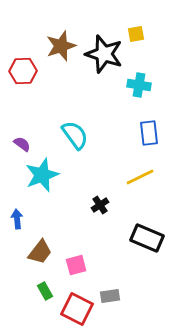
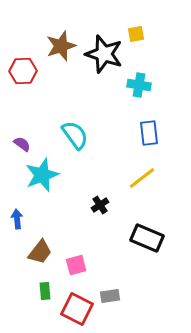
yellow line: moved 2 px right, 1 px down; rotated 12 degrees counterclockwise
green rectangle: rotated 24 degrees clockwise
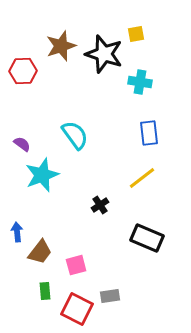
cyan cross: moved 1 px right, 3 px up
blue arrow: moved 13 px down
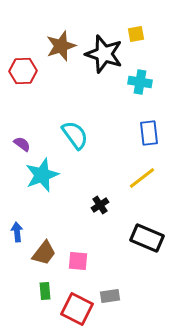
brown trapezoid: moved 4 px right, 1 px down
pink square: moved 2 px right, 4 px up; rotated 20 degrees clockwise
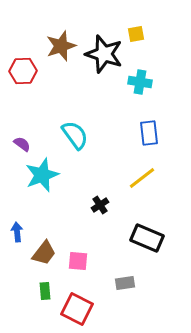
gray rectangle: moved 15 px right, 13 px up
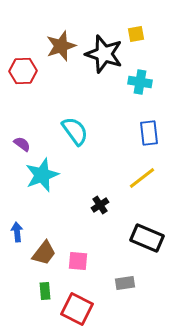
cyan semicircle: moved 4 px up
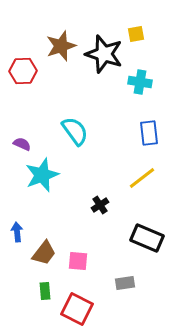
purple semicircle: rotated 12 degrees counterclockwise
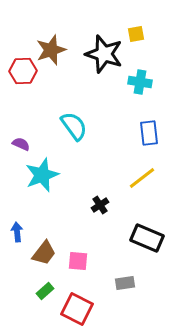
brown star: moved 10 px left, 4 px down
cyan semicircle: moved 1 px left, 5 px up
purple semicircle: moved 1 px left
green rectangle: rotated 54 degrees clockwise
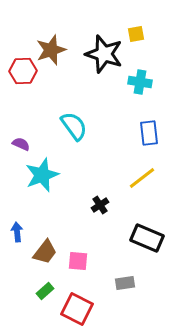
brown trapezoid: moved 1 px right, 1 px up
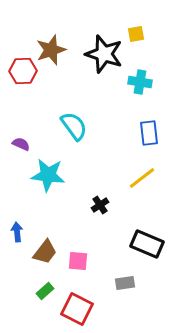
cyan star: moved 6 px right; rotated 28 degrees clockwise
black rectangle: moved 6 px down
